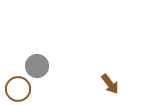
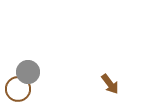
gray circle: moved 9 px left, 6 px down
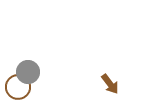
brown circle: moved 2 px up
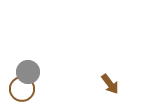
brown circle: moved 4 px right, 2 px down
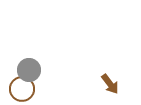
gray circle: moved 1 px right, 2 px up
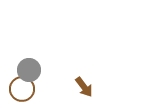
brown arrow: moved 26 px left, 3 px down
